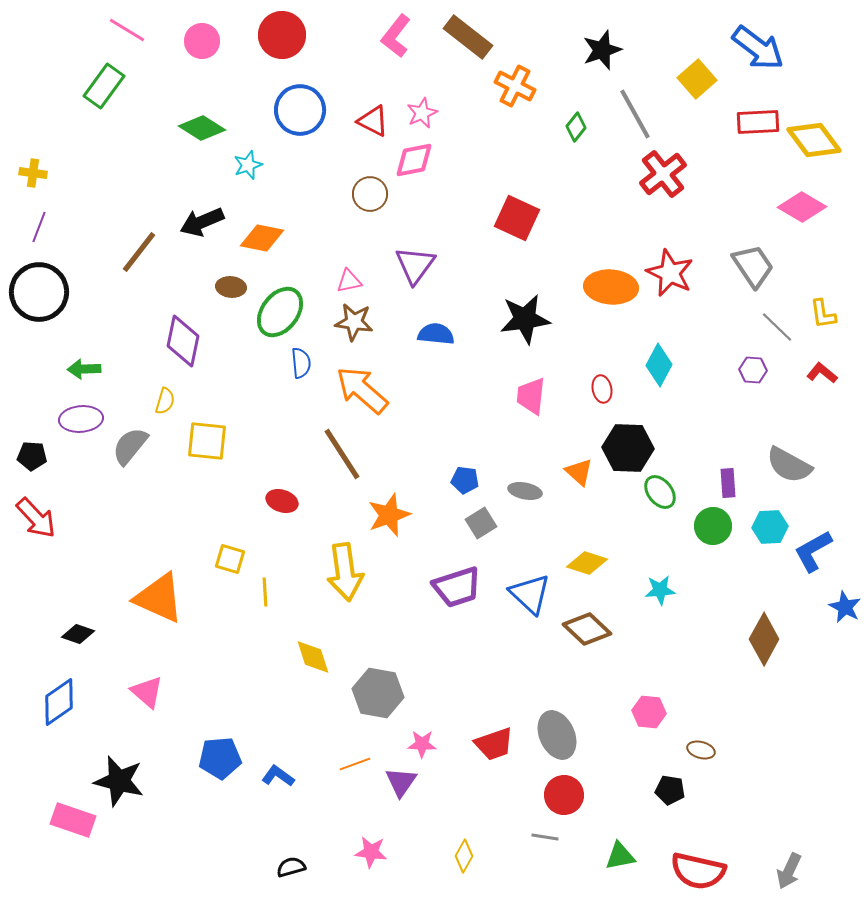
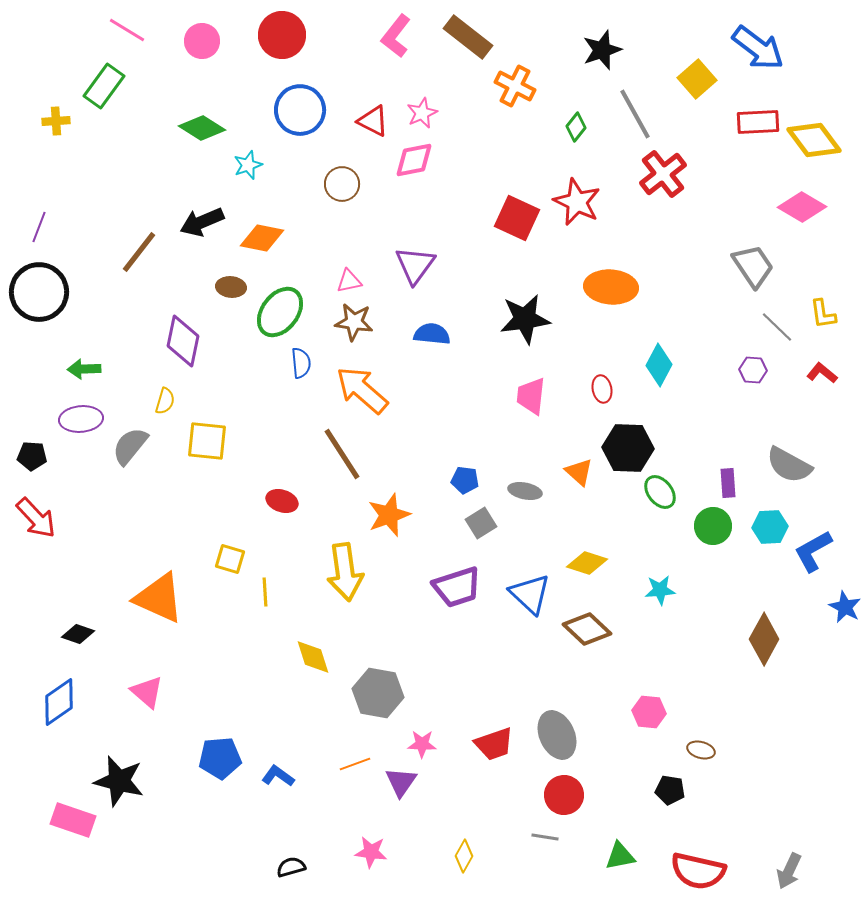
yellow cross at (33, 173): moved 23 px right, 52 px up; rotated 12 degrees counterclockwise
brown circle at (370, 194): moved 28 px left, 10 px up
red star at (670, 273): moved 93 px left, 71 px up
blue semicircle at (436, 334): moved 4 px left
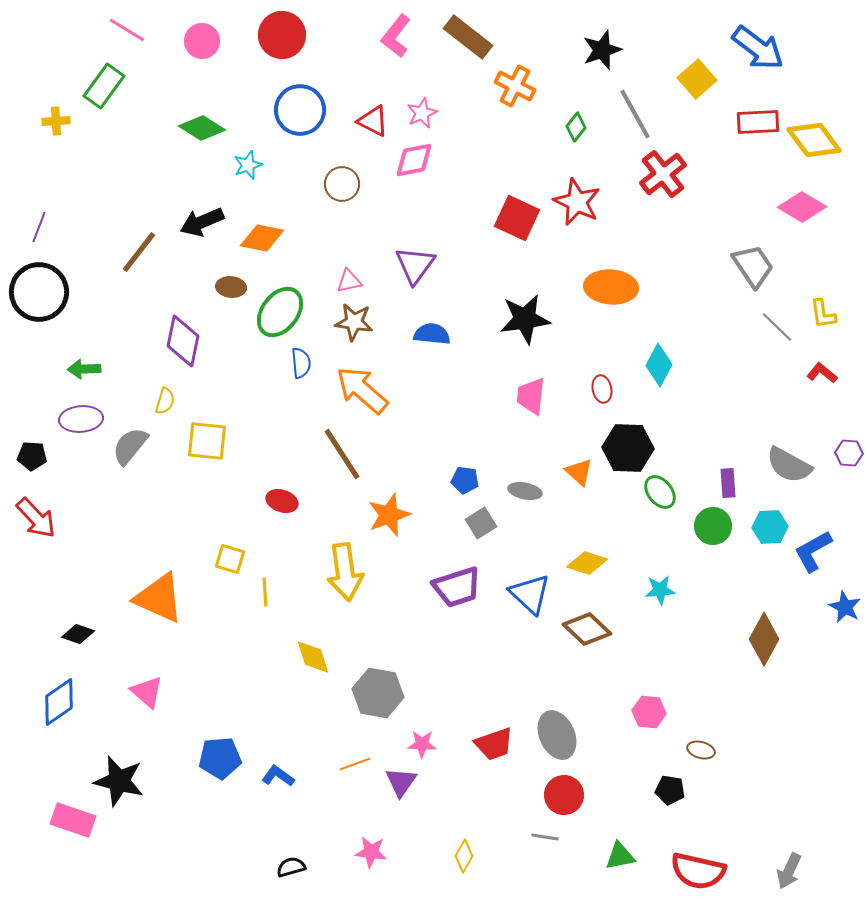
purple hexagon at (753, 370): moved 96 px right, 83 px down
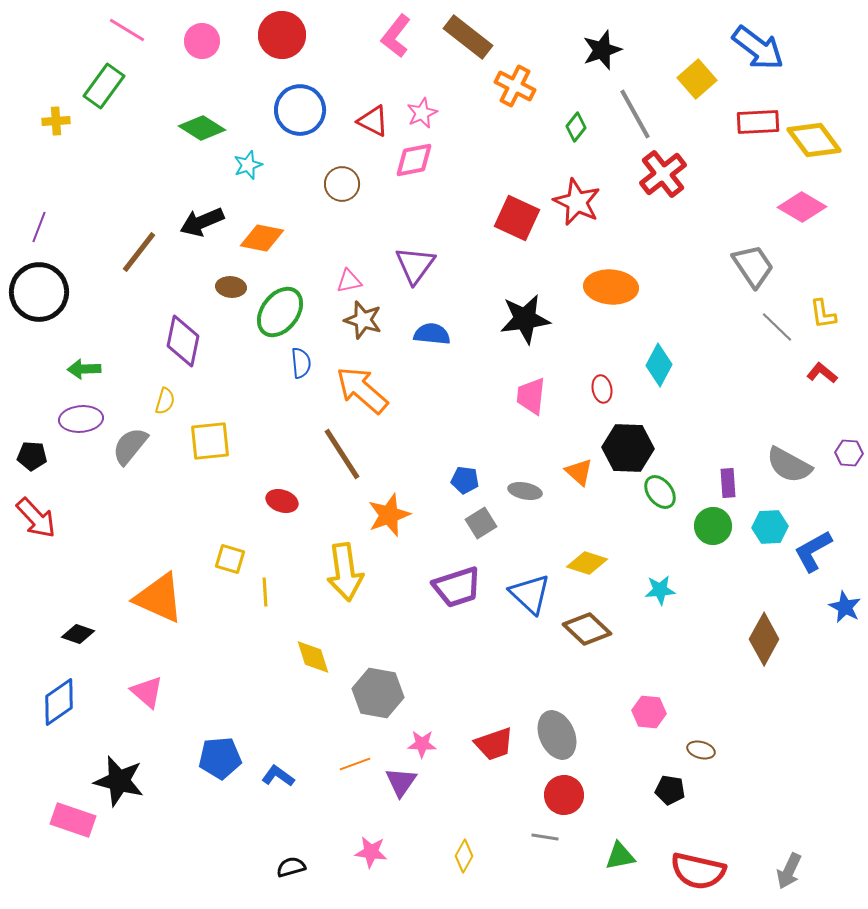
brown star at (354, 322): moved 9 px right, 2 px up; rotated 9 degrees clockwise
yellow square at (207, 441): moved 3 px right; rotated 12 degrees counterclockwise
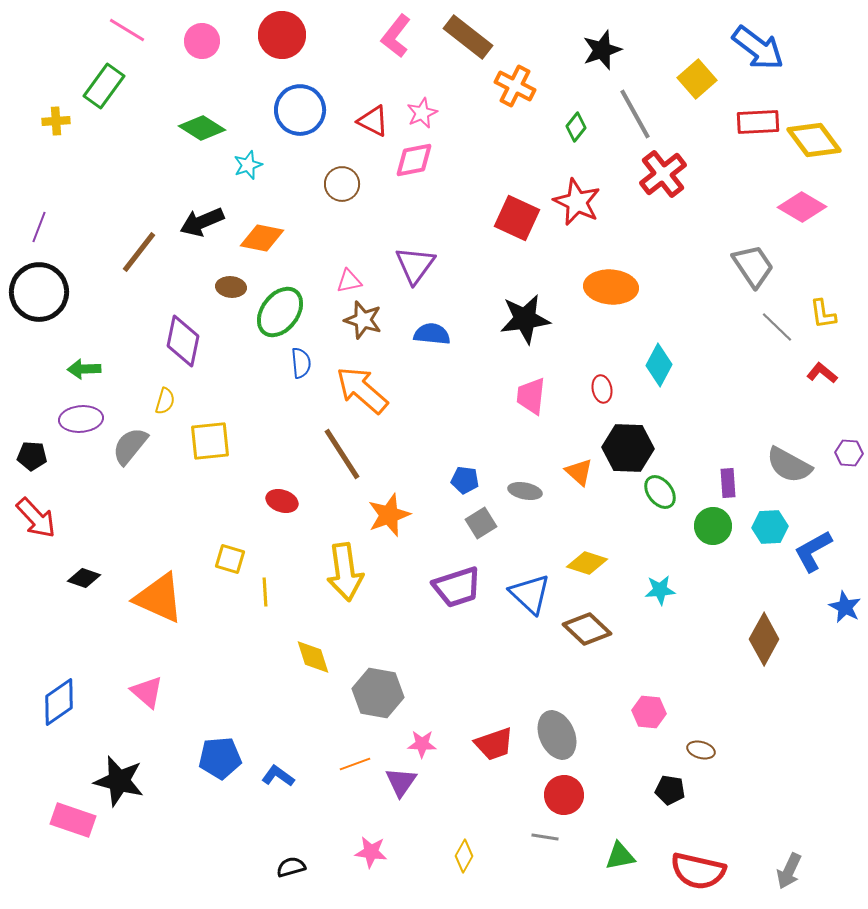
black diamond at (78, 634): moved 6 px right, 56 px up
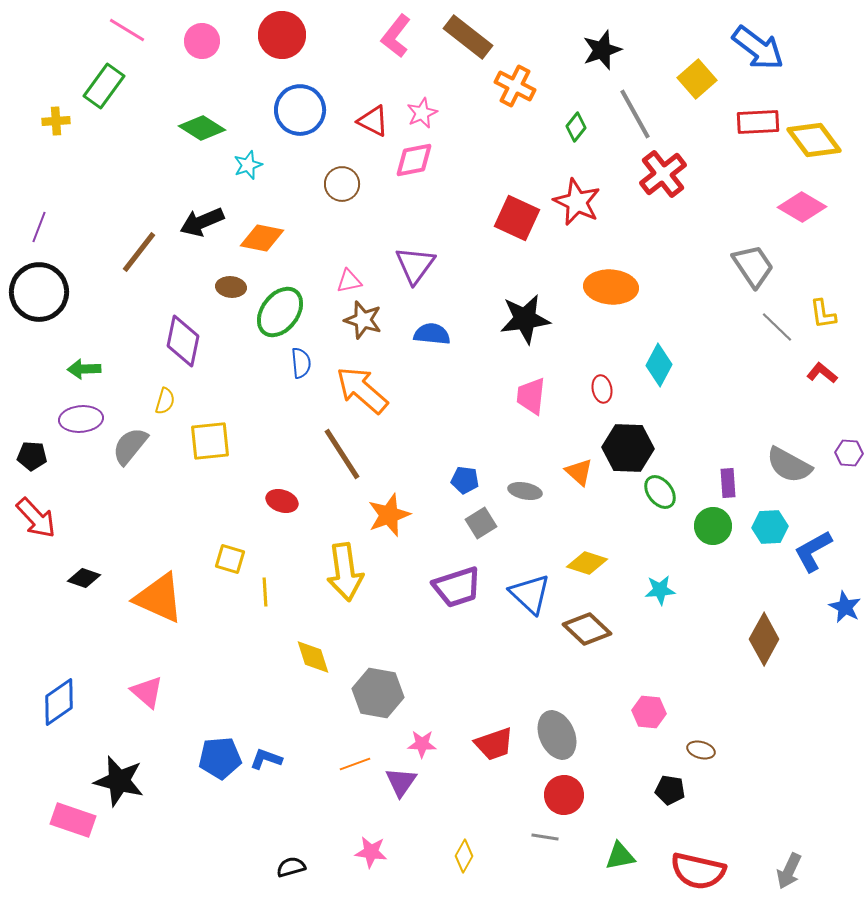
blue L-shape at (278, 776): moved 12 px left, 17 px up; rotated 16 degrees counterclockwise
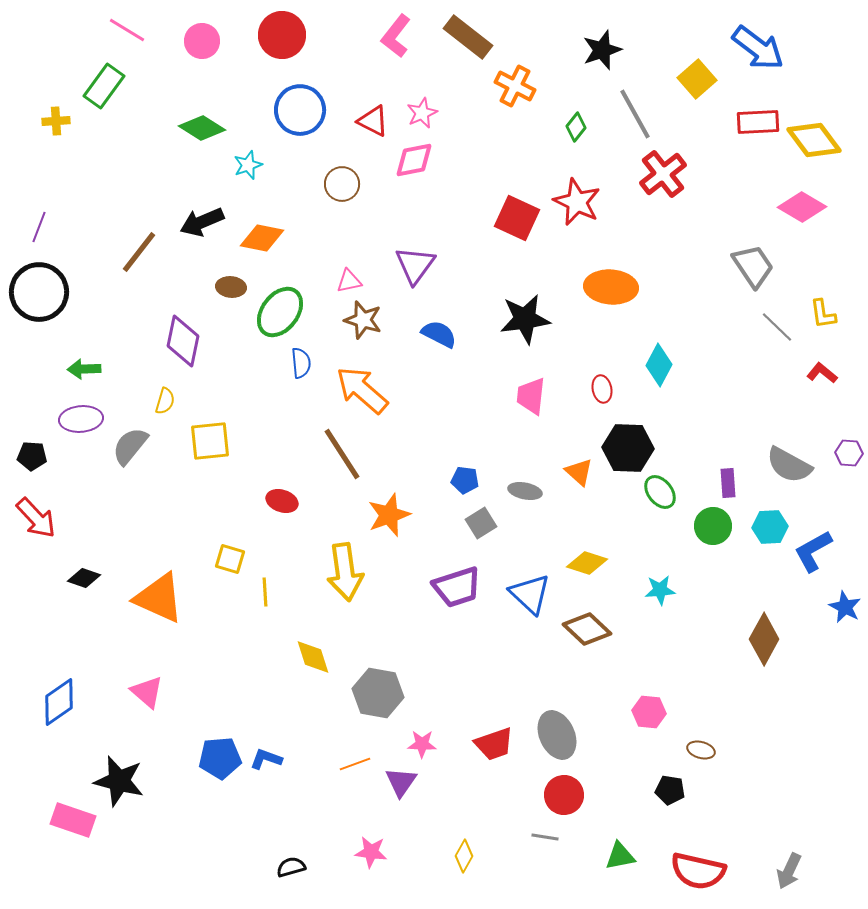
blue semicircle at (432, 334): moved 7 px right; rotated 21 degrees clockwise
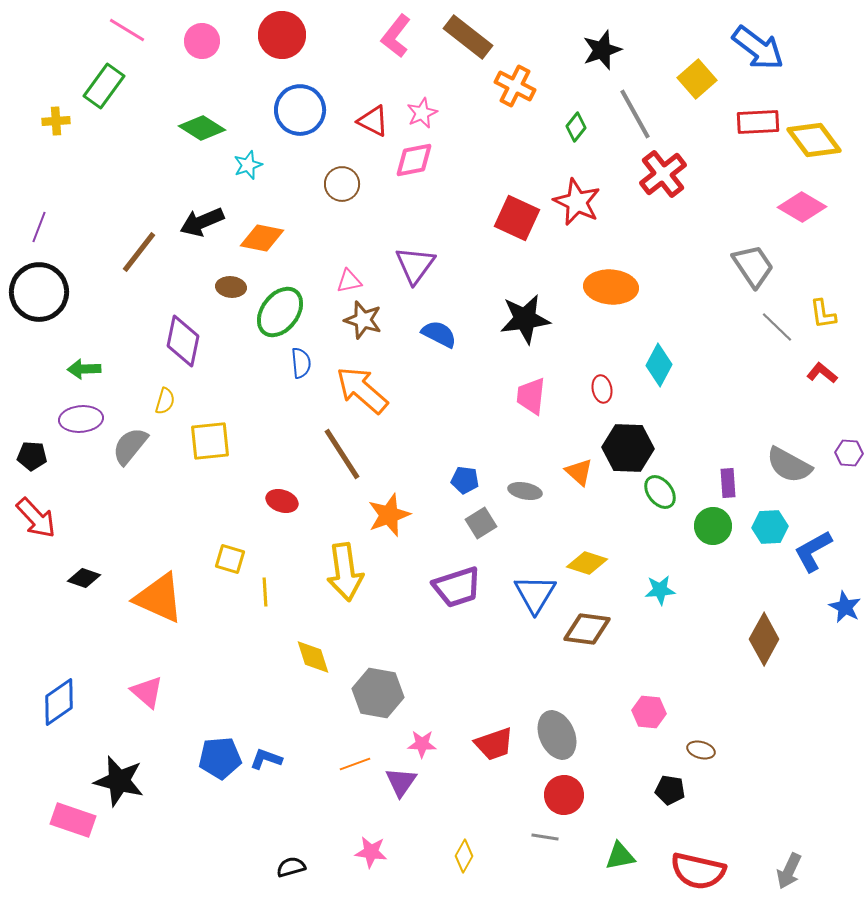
blue triangle at (530, 594): moved 5 px right; rotated 18 degrees clockwise
brown diamond at (587, 629): rotated 36 degrees counterclockwise
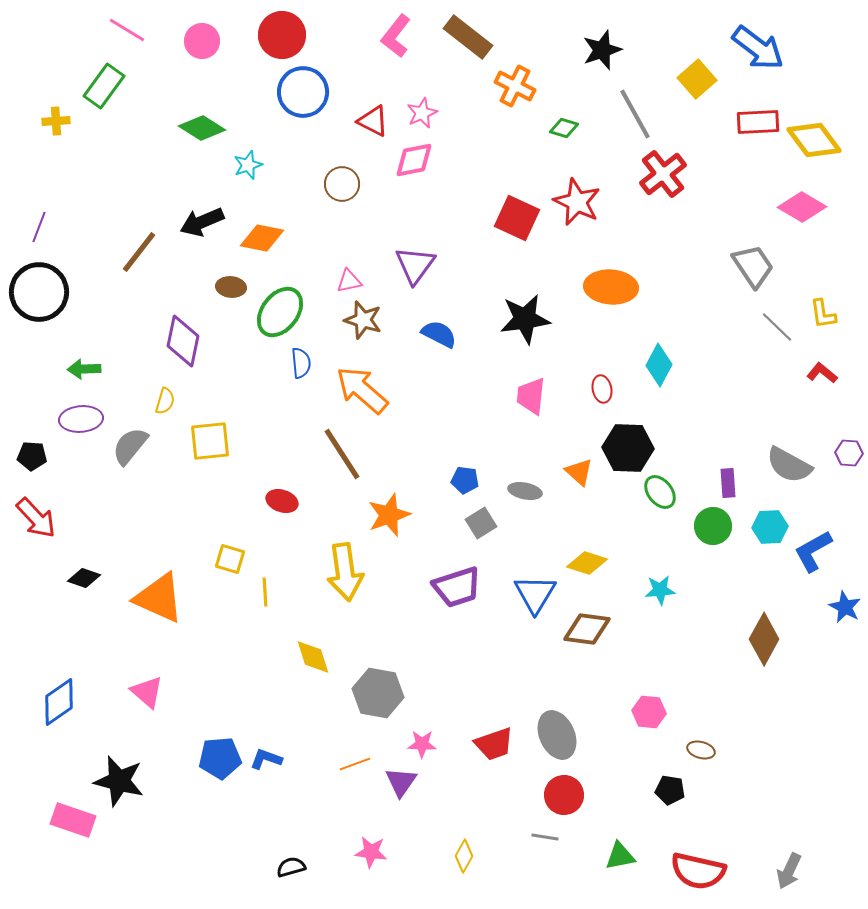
blue circle at (300, 110): moved 3 px right, 18 px up
green diamond at (576, 127): moved 12 px left, 1 px down; rotated 68 degrees clockwise
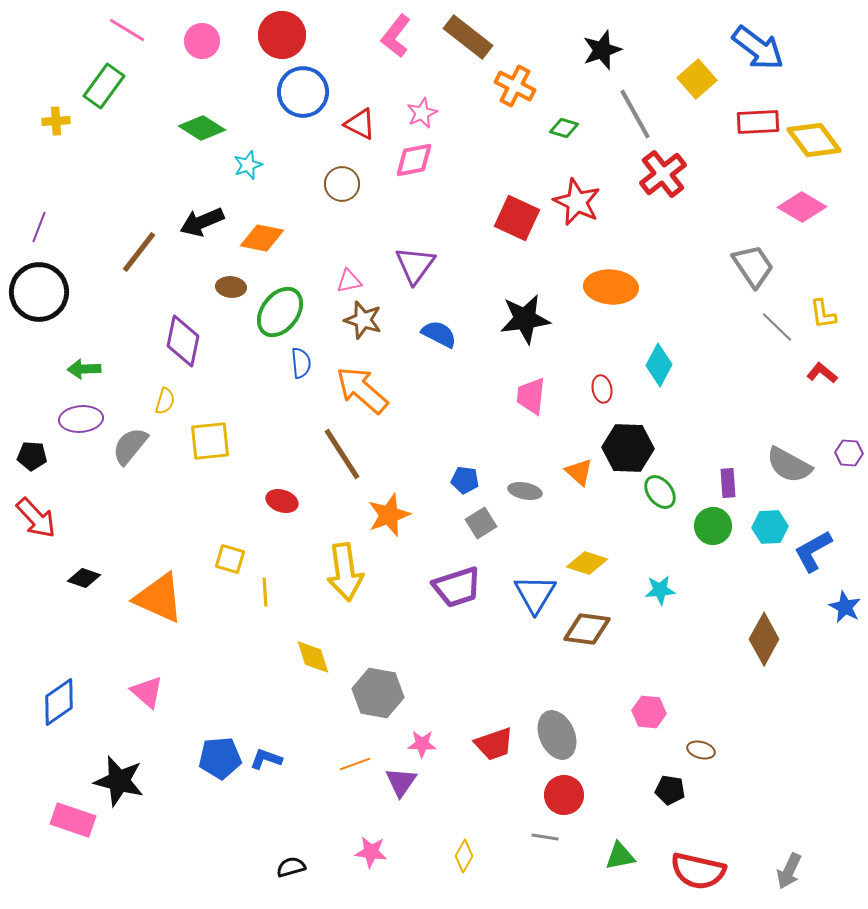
red triangle at (373, 121): moved 13 px left, 3 px down
